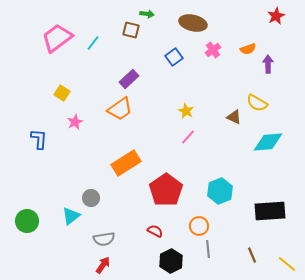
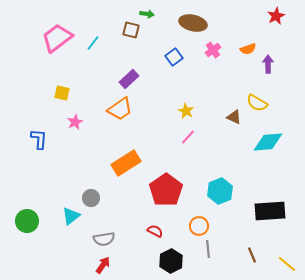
yellow square: rotated 21 degrees counterclockwise
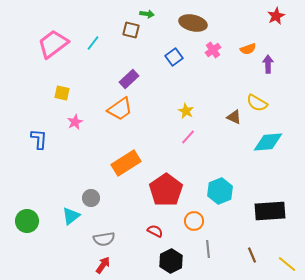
pink trapezoid: moved 4 px left, 6 px down
orange circle: moved 5 px left, 5 px up
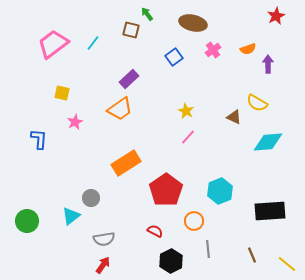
green arrow: rotated 136 degrees counterclockwise
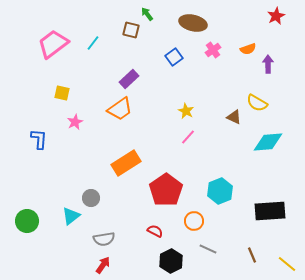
gray line: rotated 60 degrees counterclockwise
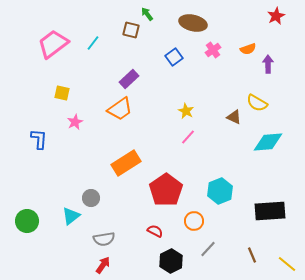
gray line: rotated 72 degrees counterclockwise
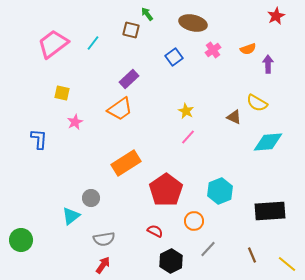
green circle: moved 6 px left, 19 px down
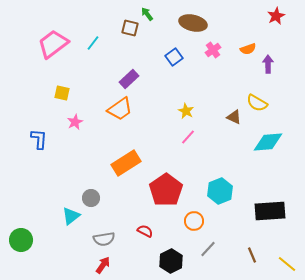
brown square: moved 1 px left, 2 px up
red semicircle: moved 10 px left
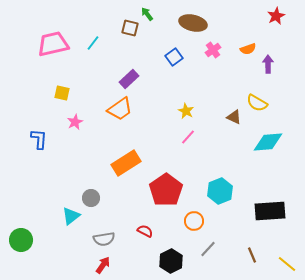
pink trapezoid: rotated 24 degrees clockwise
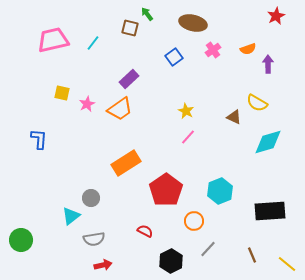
pink trapezoid: moved 4 px up
pink star: moved 12 px right, 18 px up
cyan diamond: rotated 12 degrees counterclockwise
gray semicircle: moved 10 px left
red arrow: rotated 42 degrees clockwise
